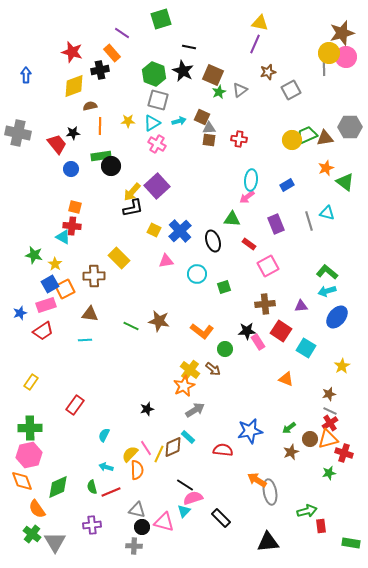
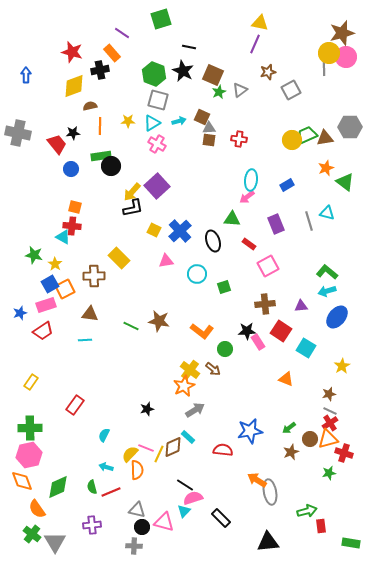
pink line at (146, 448): rotated 35 degrees counterclockwise
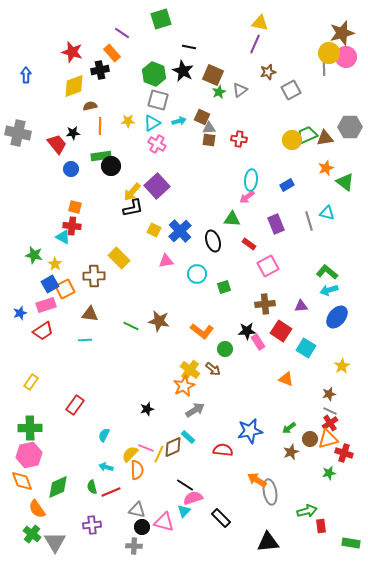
cyan arrow at (327, 291): moved 2 px right, 1 px up
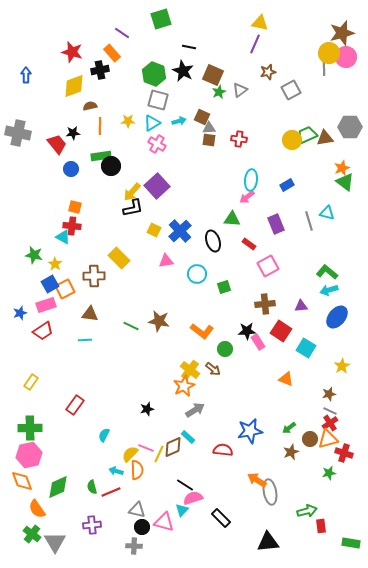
orange star at (326, 168): moved 16 px right
cyan arrow at (106, 467): moved 10 px right, 4 px down
cyan triangle at (184, 511): moved 2 px left, 1 px up
